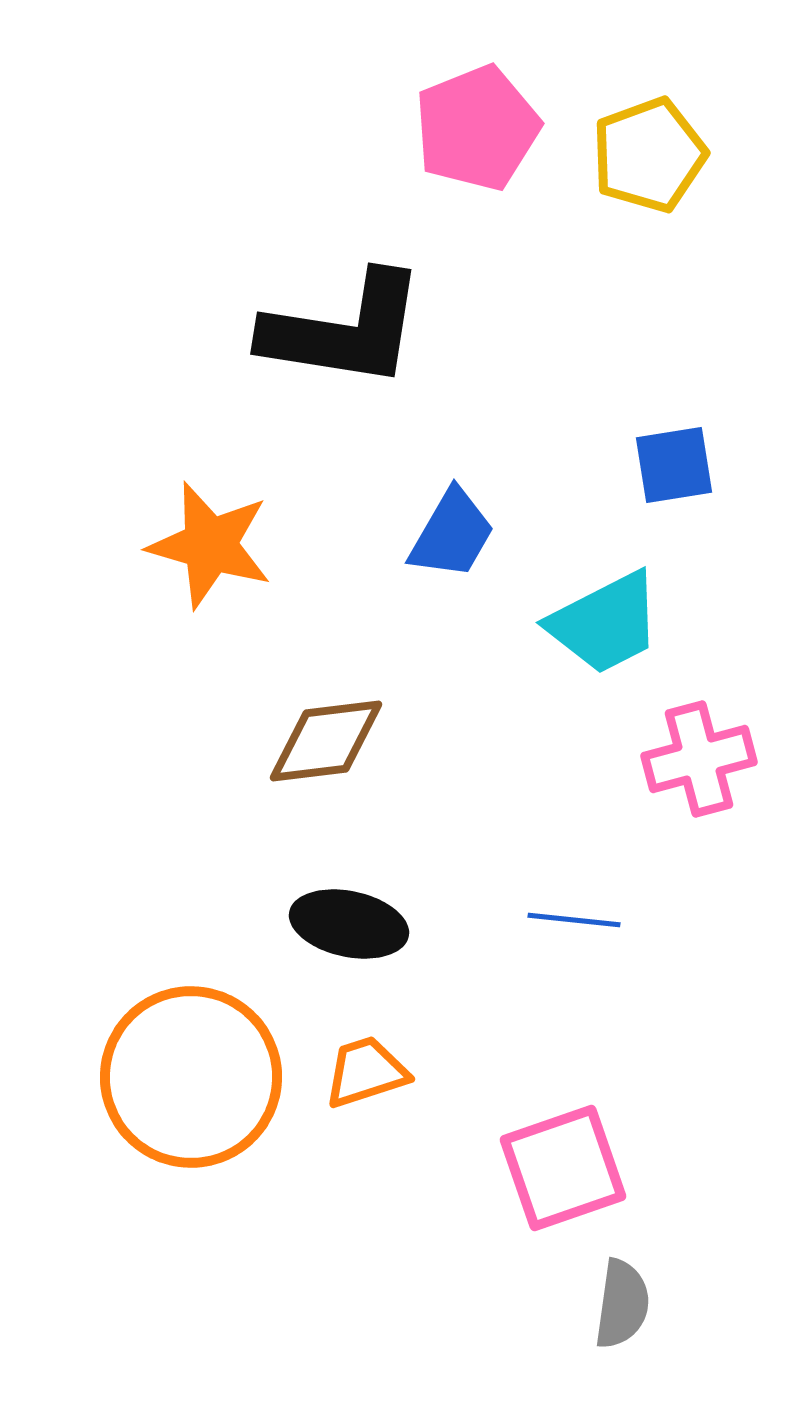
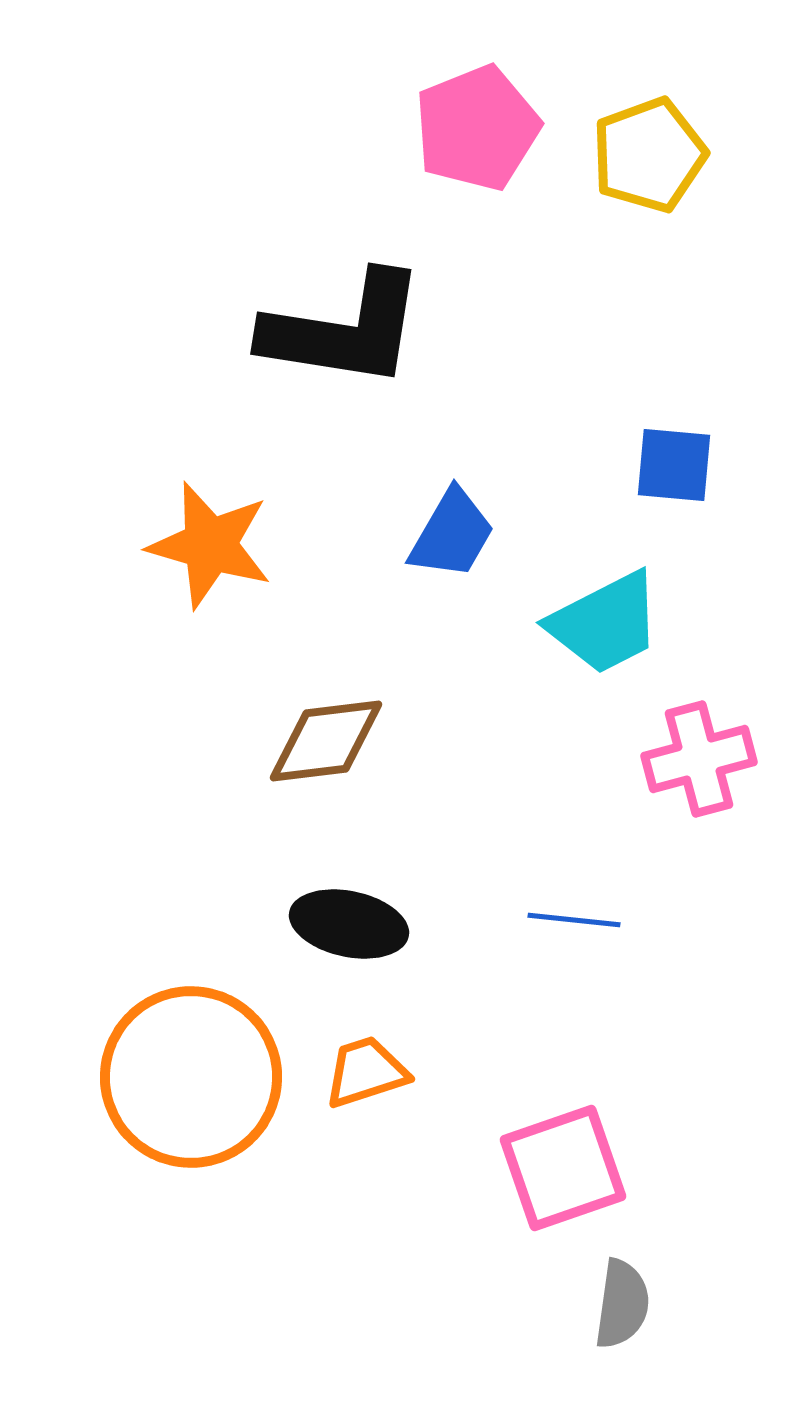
blue square: rotated 14 degrees clockwise
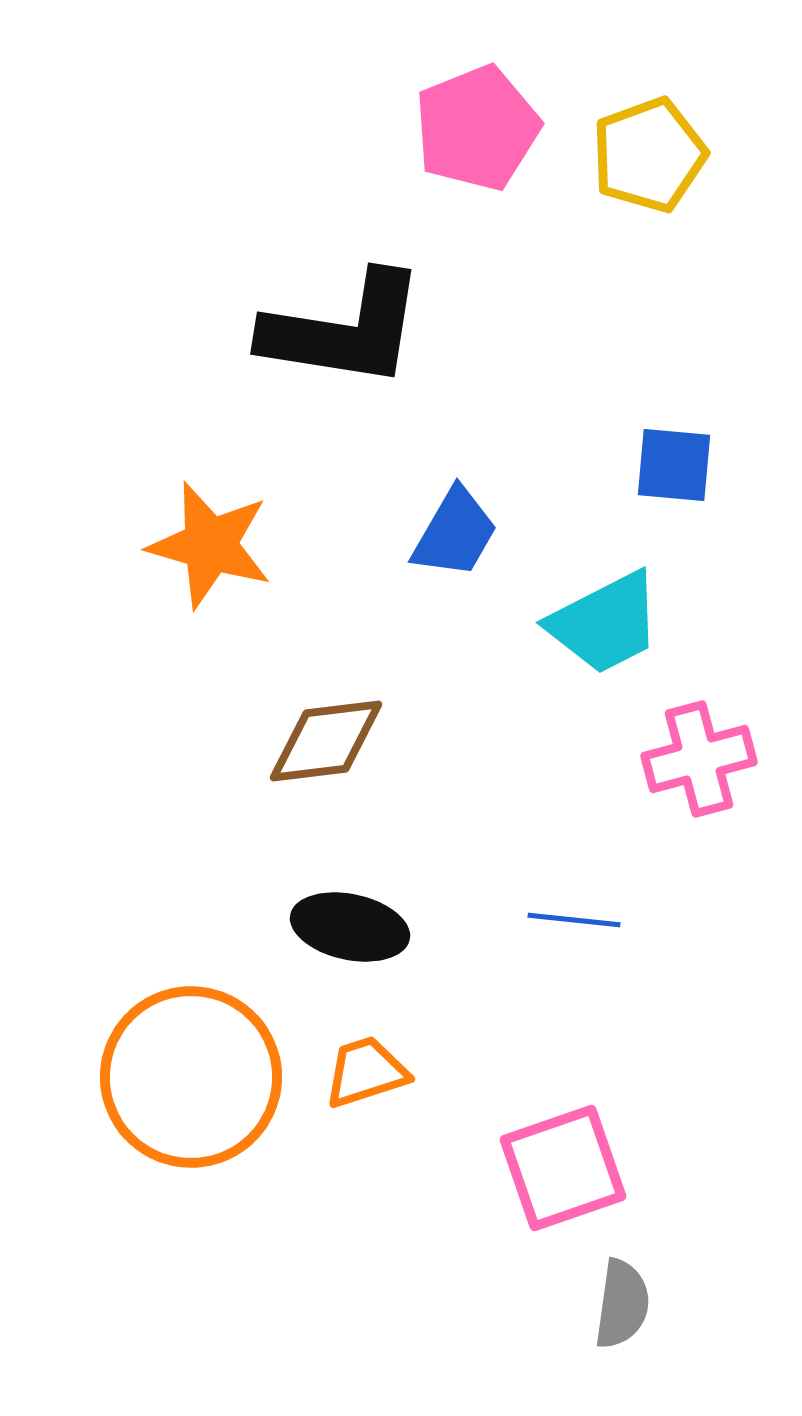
blue trapezoid: moved 3 px right, 1 px up
black ellipse: moved 1 px right, 3 px down
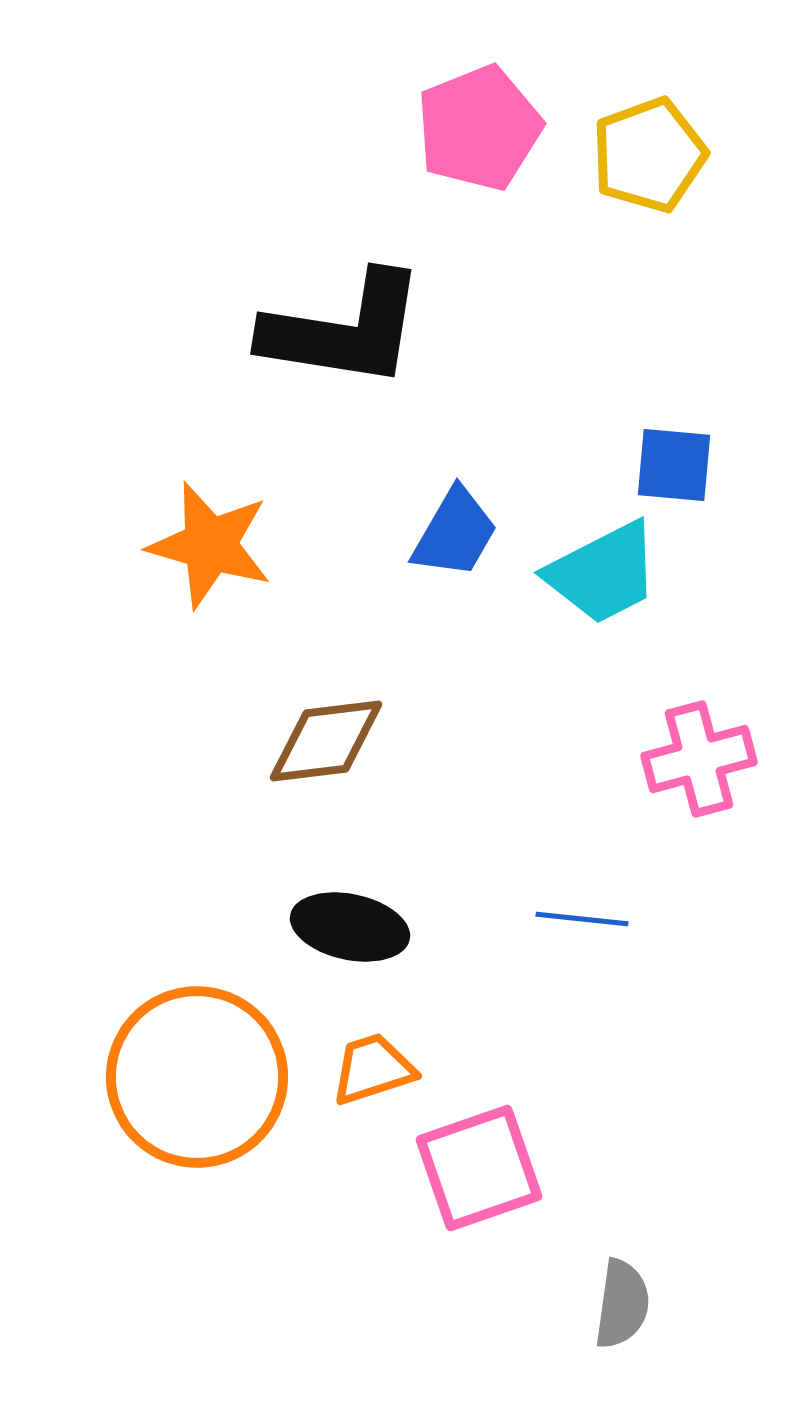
pink pentagon: moved 2 px right
cyan trapezoid: moved 2 px left, 50 px up
blue line: moved 8 px right, 1 px up
orange trapezoid: moved 7 px right, 3 px up
orange circle: moved 6 px right
pink square: moved 84 px left
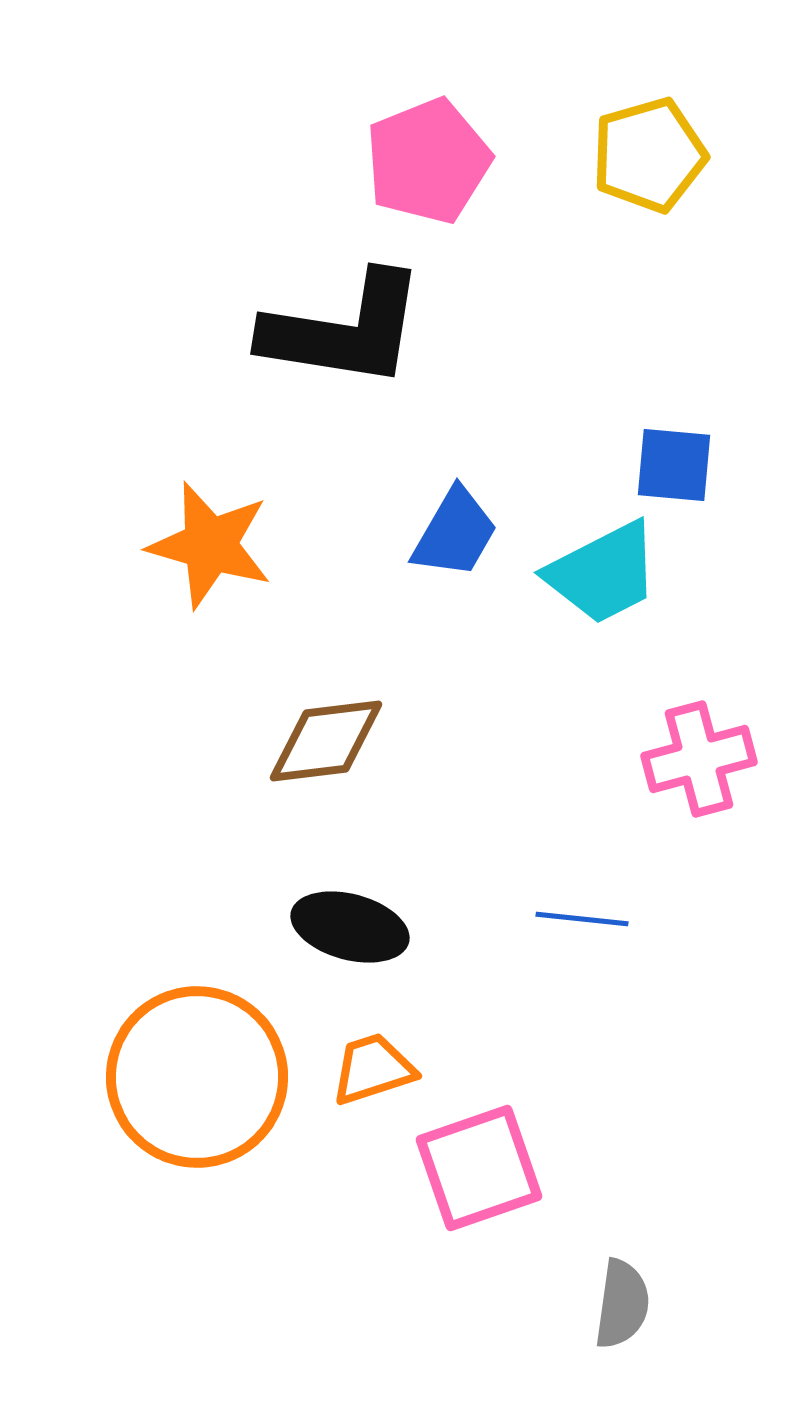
pink pentagon: moved 51 px left, 33 px down
yellow pentagon: rotated 4 degrees clockwise
black ellipse: rotated 3 degrees clockwise
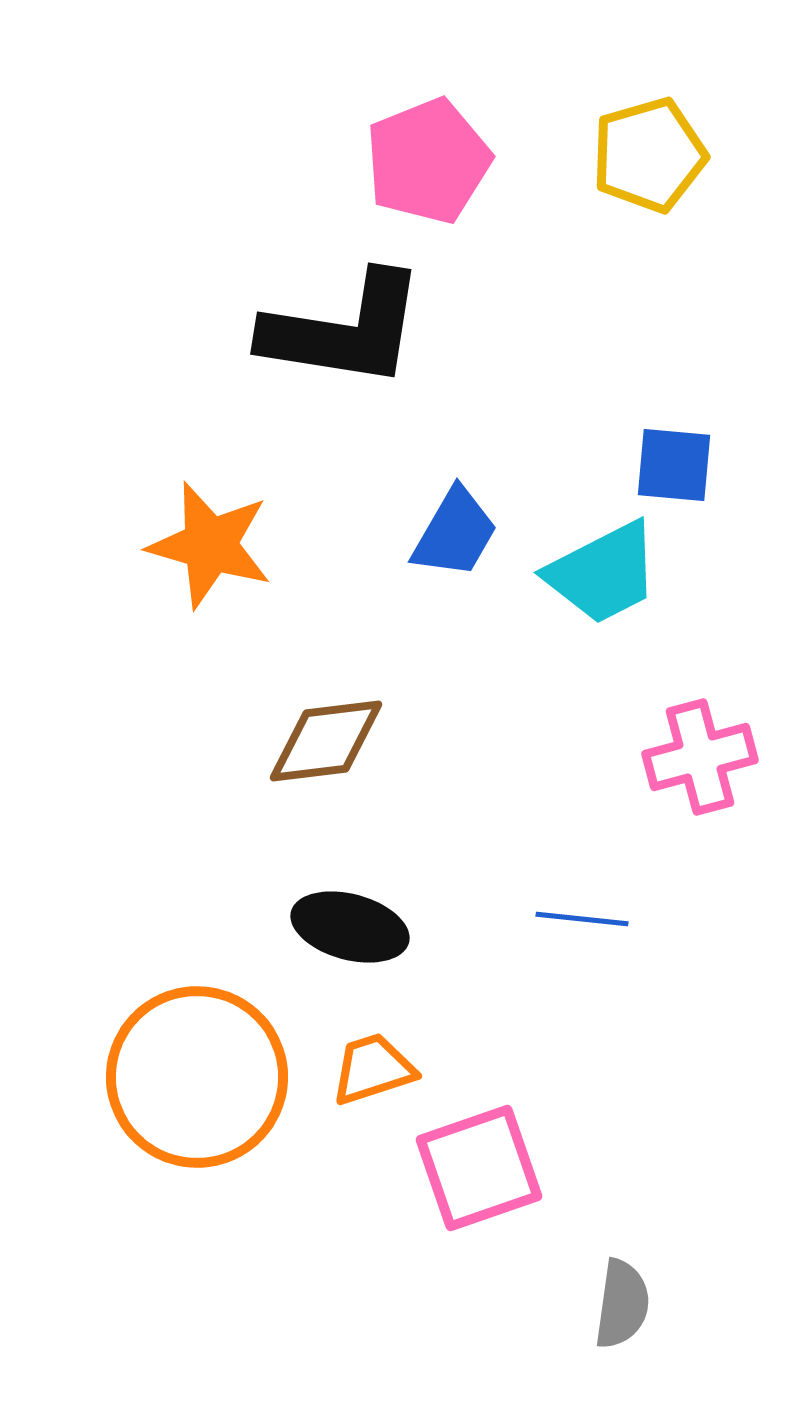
pink cross: moved 1 px right, 2 px up
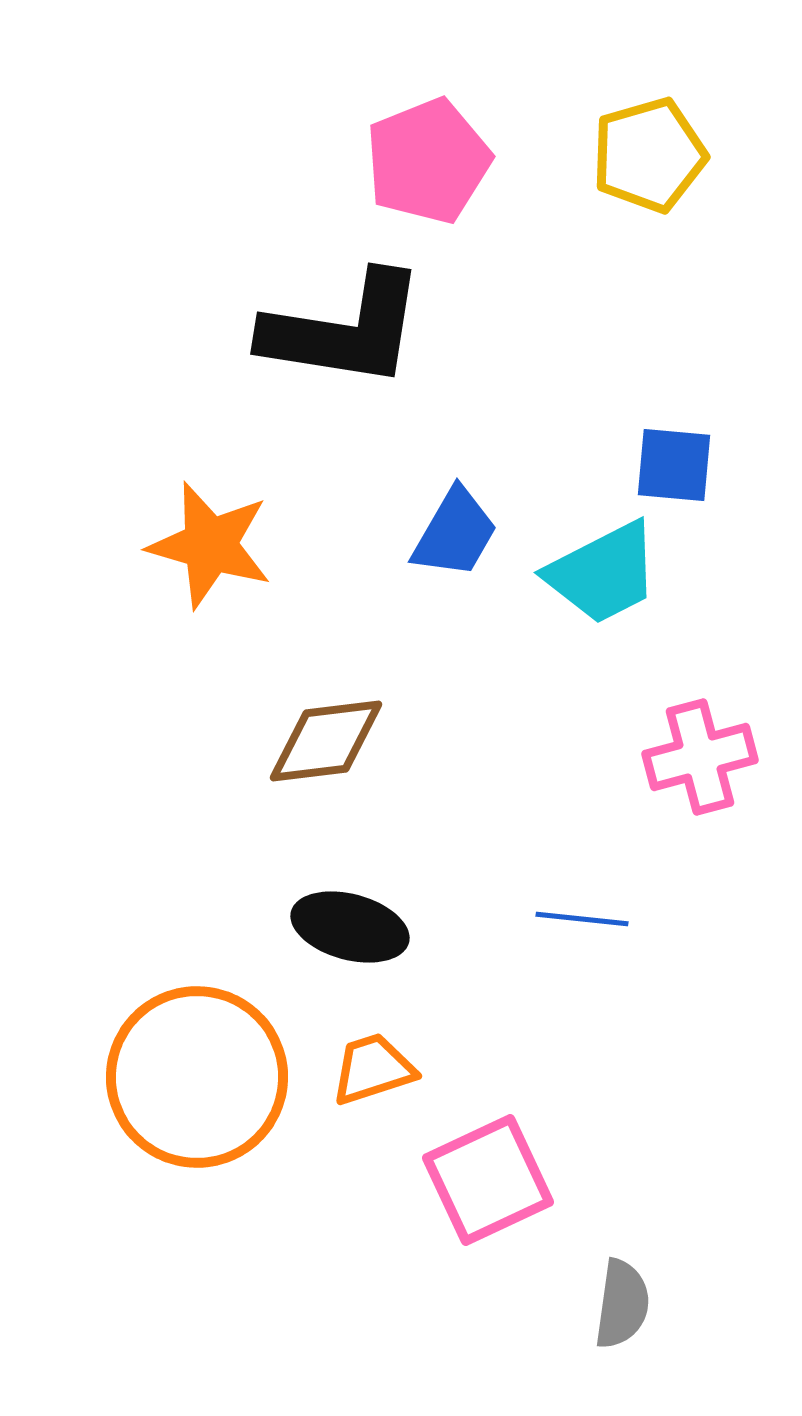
pink square: moved 9 px right, 12 px down; rotated 6 degrees counterclockwise
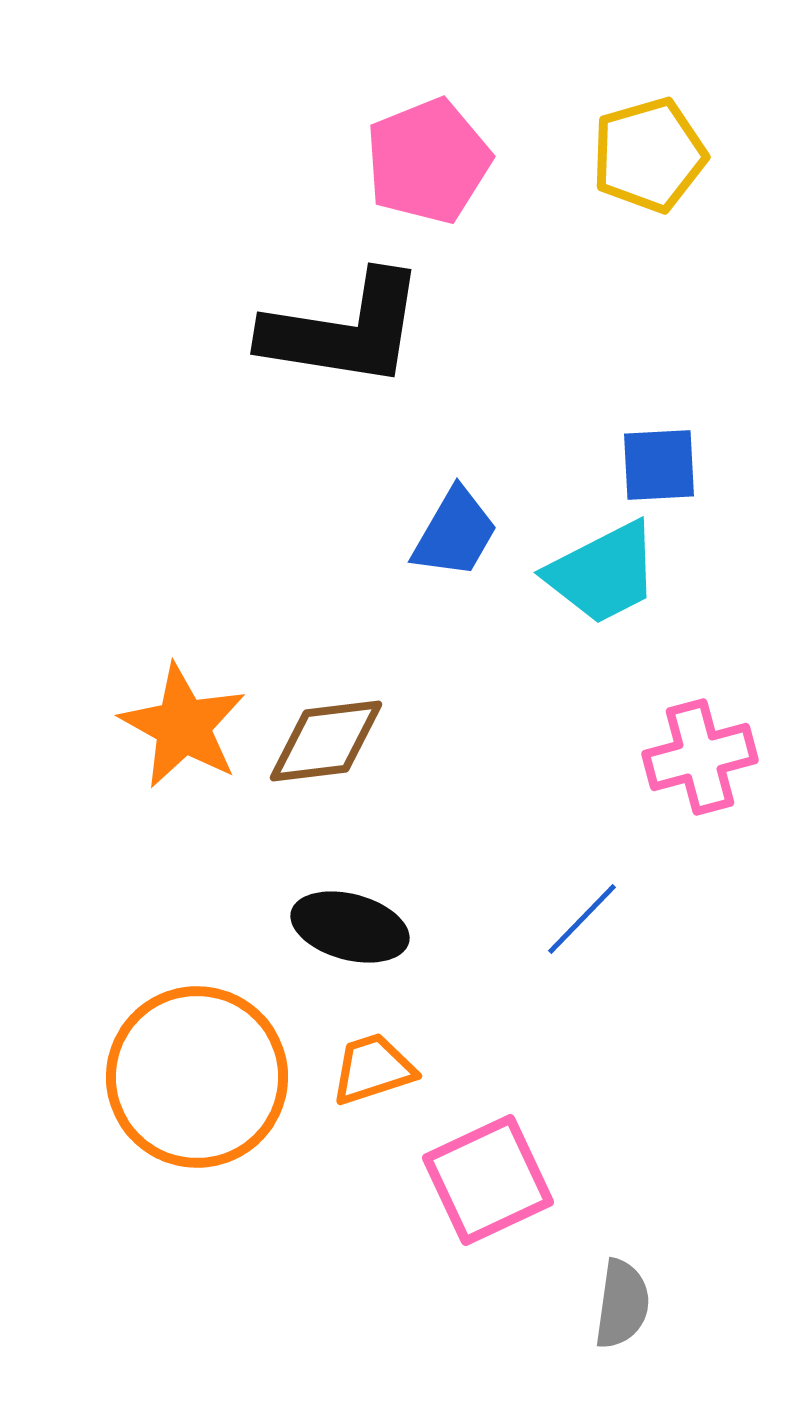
blue square: moved 15 px left; rotated 8 degrees counterclockwise
orange star: moved 27 px left, 181 px down; rotated 13 degrees clockwise
blue line: rotated 52 degrees counterclockwise
